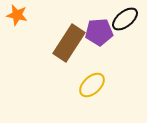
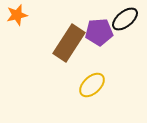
orange star: rotated 25 degrees counterclockwise
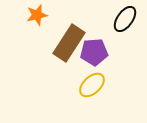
orange star: moved 20 px right
black ellipse: rotated 16 degrees counterclockwise
purple pentagon: moved 5 px left, 20 px down
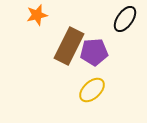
brown rectangle: moved 3 px down; rotated 6 degrees counterclockwise
yellow ellipse: moved 5 px down
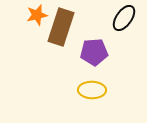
black ellipse: moved 1 px left, 1 px up
brown rectangle: moved 8 px left, 19 px up; rotated 9 degrees counterclockwise
yellow ellipse: rotated 44 degrees clockwise
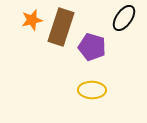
orange star: moved 5 px left, 5 px down
purple pentagon: moved 2 px left, 5 px up; rotated 20 degrees clockwise
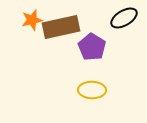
black ellipse: rotated 24 degrees clockwise
brown rectangle: rotated 60 degrees clockwise
purple pentagon: rotated 16 degrees clockwise
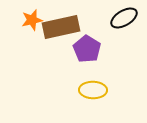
purple pentagon: moved 5 px left, 2 px down
yellow ellipse: moved 1 px right
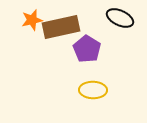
black ellipse: moved 4 px left; rotated 56 degrees clockwise
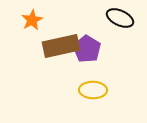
orange star: rotated 15 degrees counterclockwise
brown rectangle: moved 19 px down
